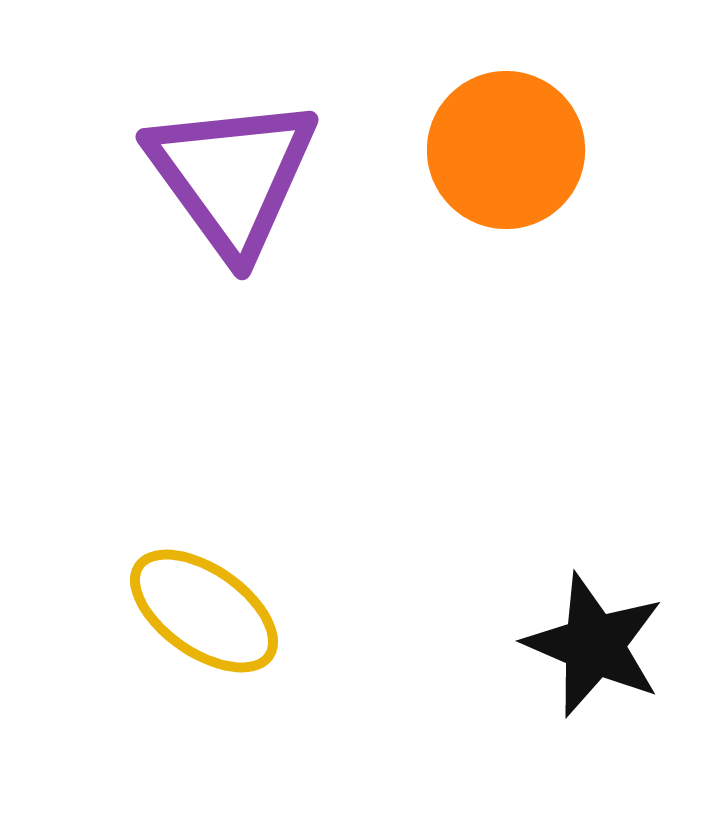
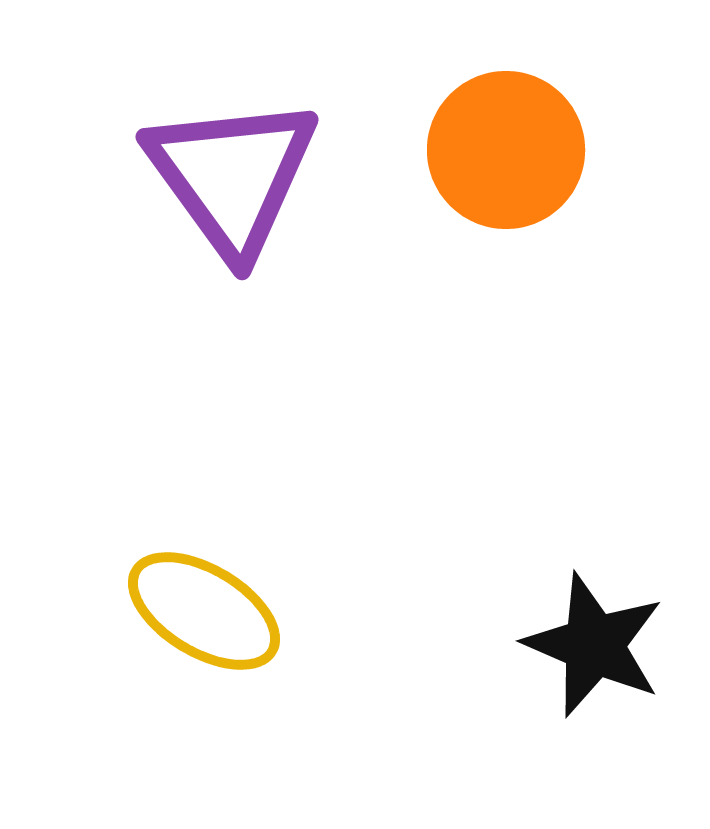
yellow ellipse: rotated 4 degrees counterclockwise
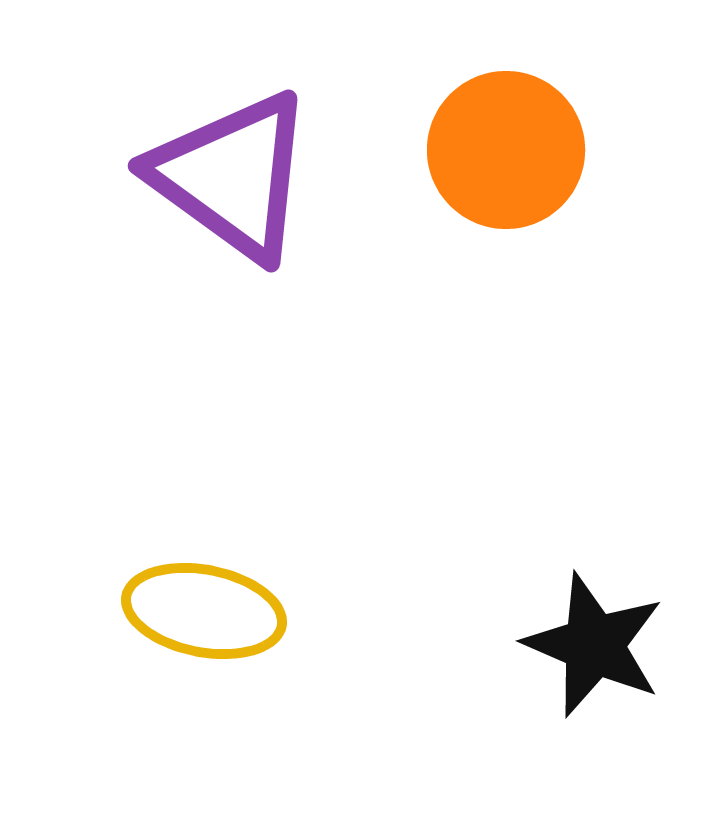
purple triangle: rotated 18 degrees counterclockwise
yellow ellipse: rotated 20 degrees counterclockwise
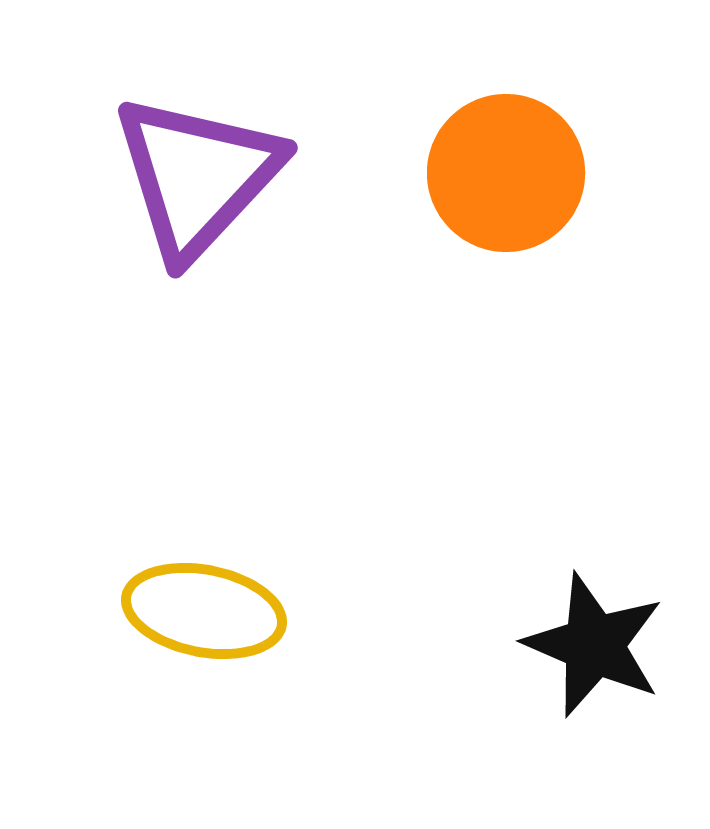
orange circle: moved 23 px down
purple triangle: moved 35 px left; rotated 37 degrees clockwise
